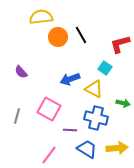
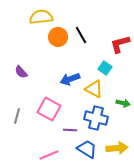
pink line: rotated 30 degrees clockwise
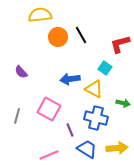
yellow semicircle: moved 1 px left, 2 px up
blue arrow: rotated 12 degrees clockwise
purple line: rotated 64 degrees clockwise
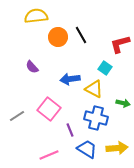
yellow semicircle: moved 4 px left, 1 px down
purple semicircle: moved 11 px right, 5 px up
pink square: rotated 10 degrees clockwise
gray line: rotated 42 degrees clockwise
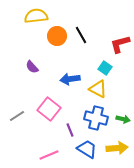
orange circle: moved 1 px left, 1 px up
yellow triangle: moved 4 px right
green arrow: moved 16 px down
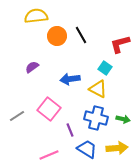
purple semicircle: rotated 96 degrees clockwise
